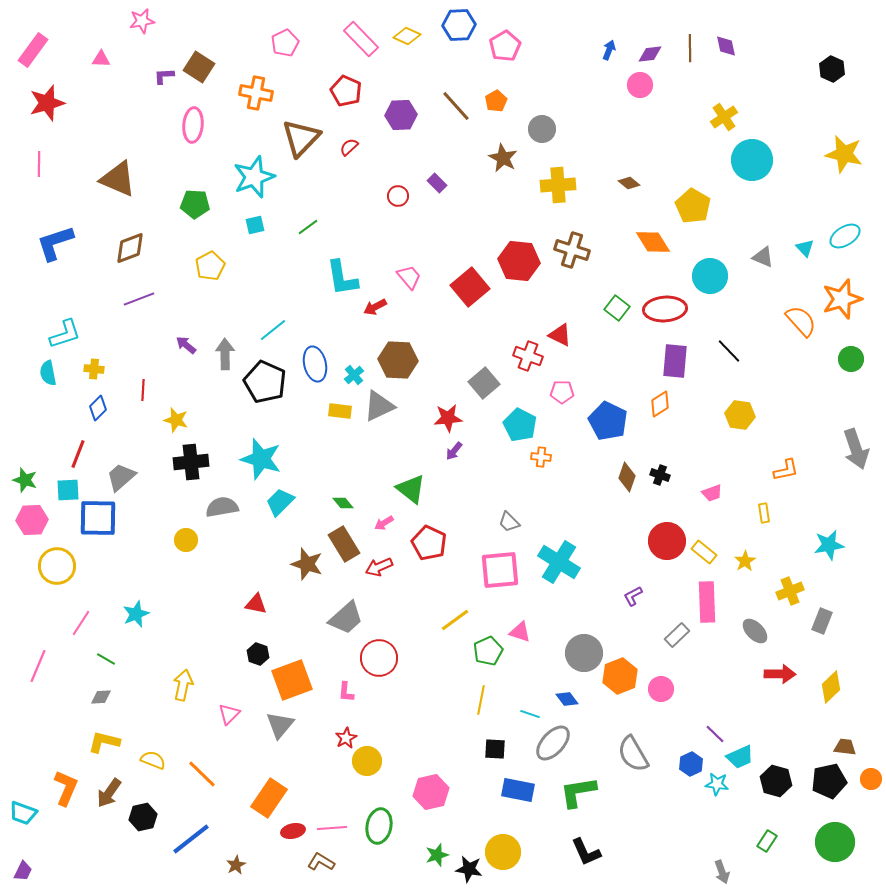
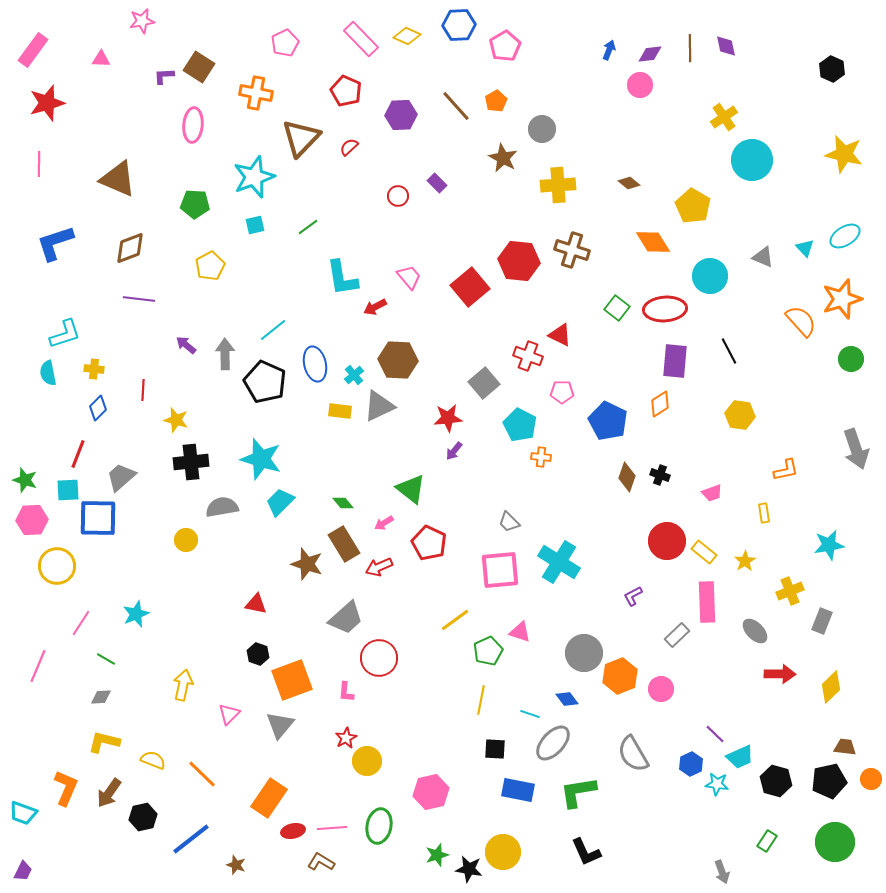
purple line at (139, 299): rotated 28 degrees clockwise
black line at (729, 351): rotated 16 degrees clockwise
brown star at (236, 865): rotated 24 degrees counterclockwise
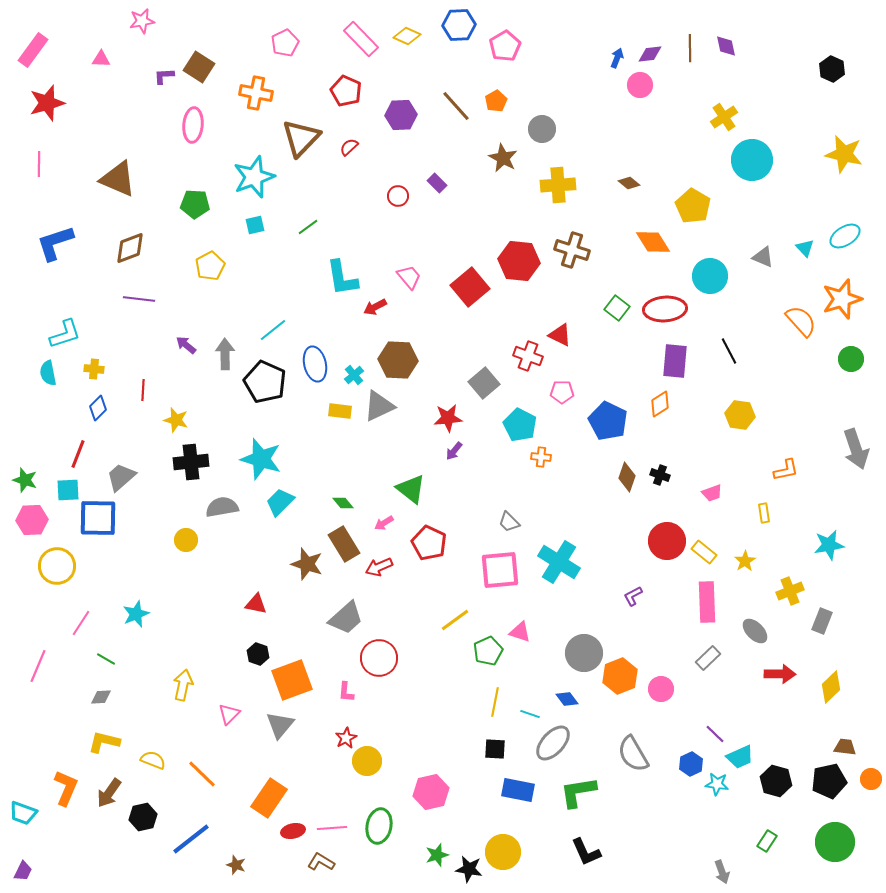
blue arrow at (609, 50): moved 8 px right, 8 px down
gray rectangle at (677, 635): moved 31 px right, 23 px down
yellow line at (481, 700): moved 14 px right, 2 px down
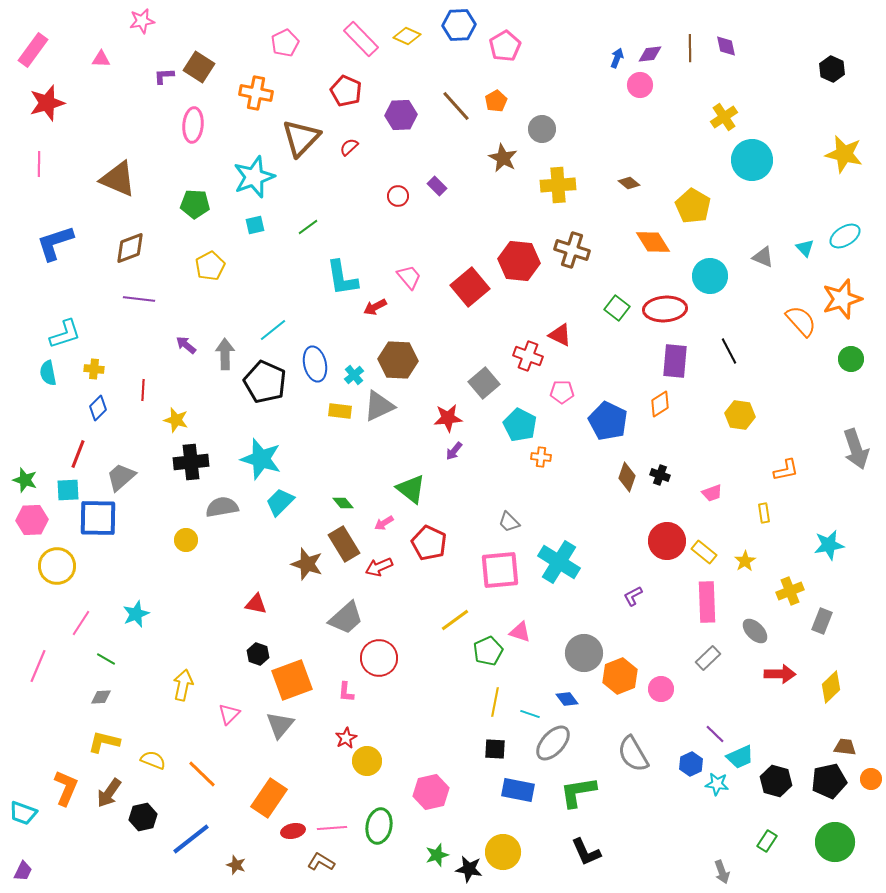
purple rectangle at (437, 183): moved 3 px down
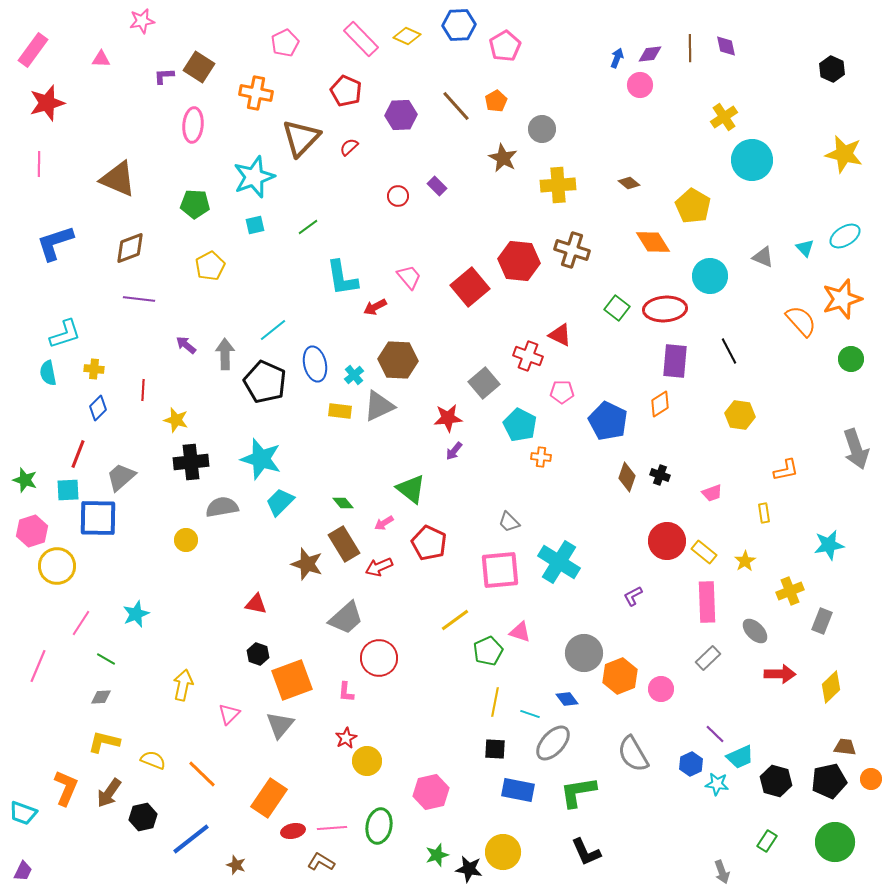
pink hexagon at (32, 520): moved 11 px down; rotated 16 degrees counterclockwise
